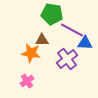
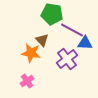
brown triangle: rotated 48 degrees clockwise
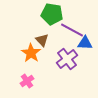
orange star: rotated 24 degrees clockwise
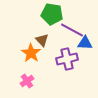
purple cross: rotated 25 degrees clockwise
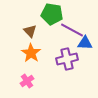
brown triangle: moved 12 px left, 9 px up
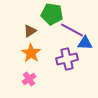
brown triangle: rotated 40 degrees clockwise
pink cross: moved 2 px right, 2 px up
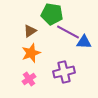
purple line: moved 4 px left, 2 px down
blue triangle: moved 1 px left, 1 px up
orange star: rotated 18 degrees clockwise
purple cross: moved 3 px left, 13 px down
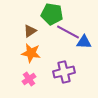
orange star: rotated 30 degrees clockwise
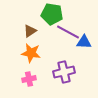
pink cross: rotated 24 degrees clockwise
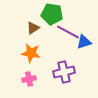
brown triangle: moved 3 px right, 3 px up
blue triangle: rotated 21 degrees counterclockwise
